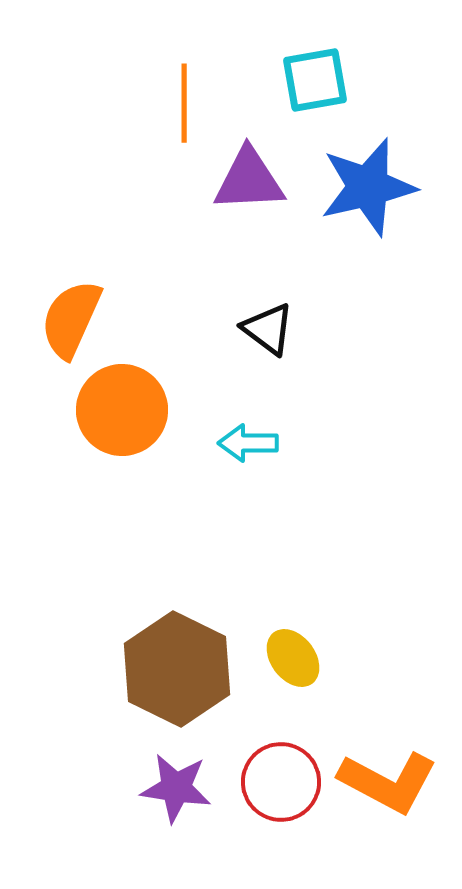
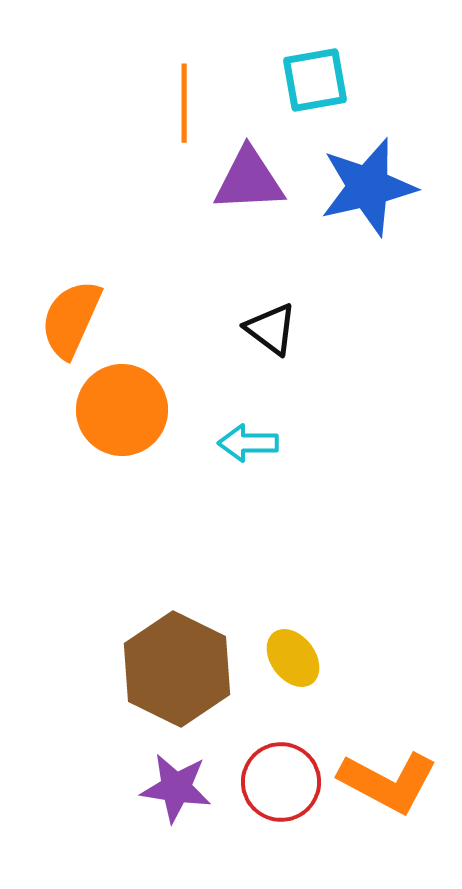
black triangle: moved 3 px right
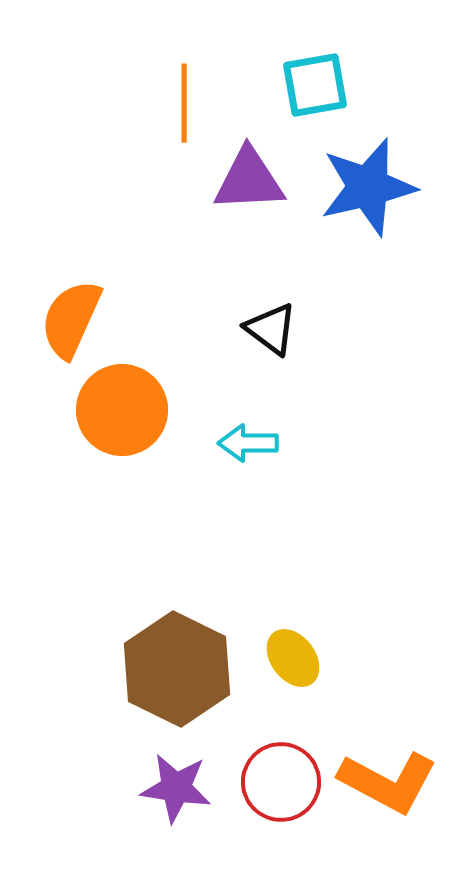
cyan square: moved 5 px down
